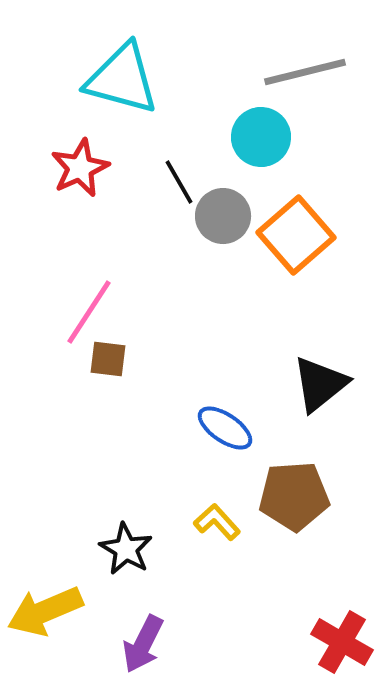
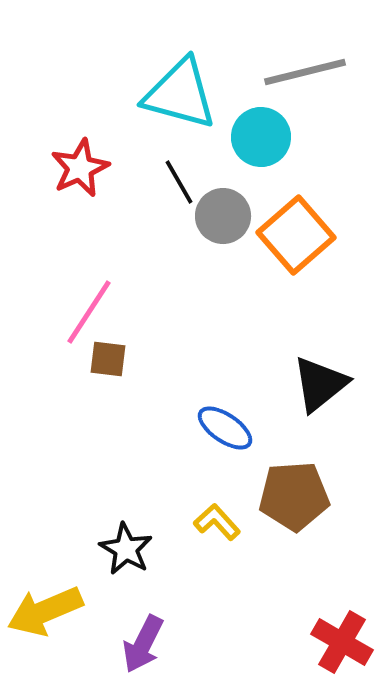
cyan triangle: moved 58 px right, 15 px down
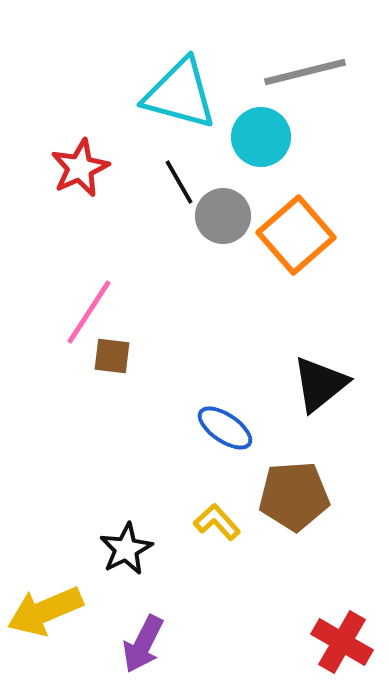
brown square: moved 4 px right, 3 px up
black star: rotated 14 degrees clockwise
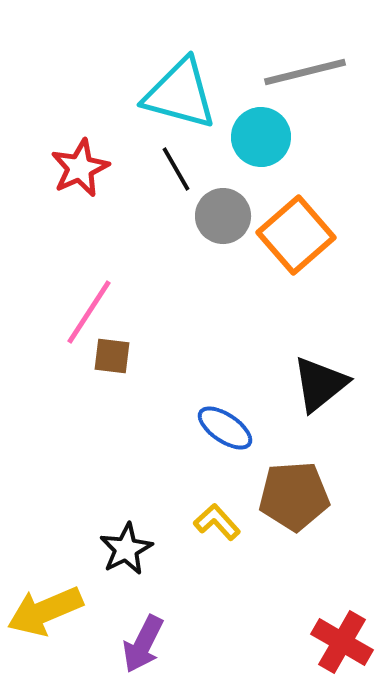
black line: moved 3 px left, 13 px up
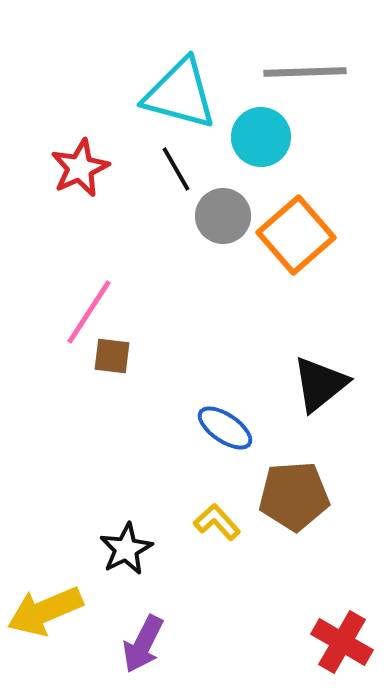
gray line: rotated 12 degrees clockwise
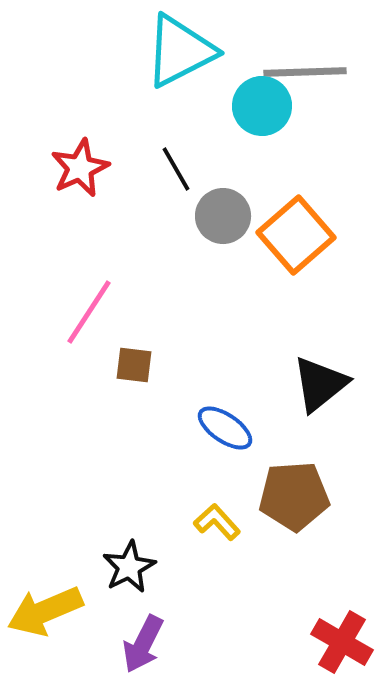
cyan triangle: moved 43 px up; rotated 42 degrees counterclockwise
cyan circle: moved 1 px right, 31 px up
brown square: moved 22 px right, 9 px down
black star: moved 3 px right, 18 px down
